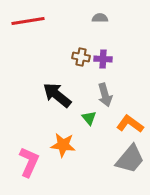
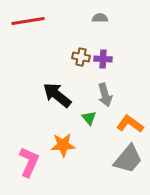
orange star: rotated 10 degrees counterclockwise
gray trapezoid: moved 2 px left
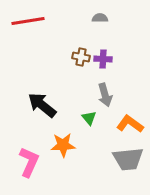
black arrow: moved 15 px left, 10 px down
gray trapezoid: rotated 44 degrees clockwise
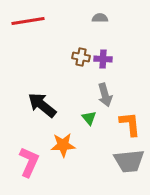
orange L-shape: rotated 48 degrees clockwise
gray trapezoid: moved 1 px right, 2 px down
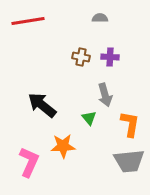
purple cross: moved 7 px right, 2 px up
orange L-shape: rotated 16 degrees clockwise
orange star: moved 1 px down
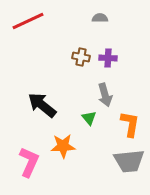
red line: rotated 16 degrees counterclockwise
purple cross: moved 2 px left, 1 px down
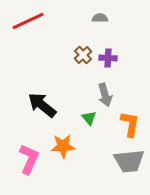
brown cross: moved 2 px right, 2 px up; rotated 36 degrees clockwise
pink L-shape: moved 3 px up
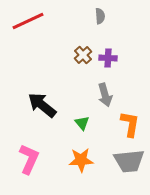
gray semicircle: moved 2 px up; rotated 84 degrees clockwise
green triangle: moved 7 px left, 5 px down
orange star: moved 18 px right, 14 px down
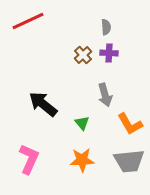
gray semicircle: moved 6 px right, 11 px down
purple cross: moved 1 px right, 5 px up
black arrow: moved 1 px right, 1 px up
orange L-shape: rotated 140 degrees clockwise
orange star: moved 1 px right
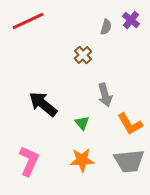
gray semicircle: rotated 21 degrees clockwise
purple cross: moved 22 px right, 33 px up; rotated 36 degrees clockwise
pink L-shape: moved 2 px down
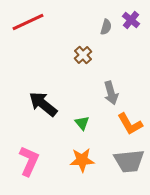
red line: moved 1 px down
gray arrow: moved 6 px right, 2 px up
